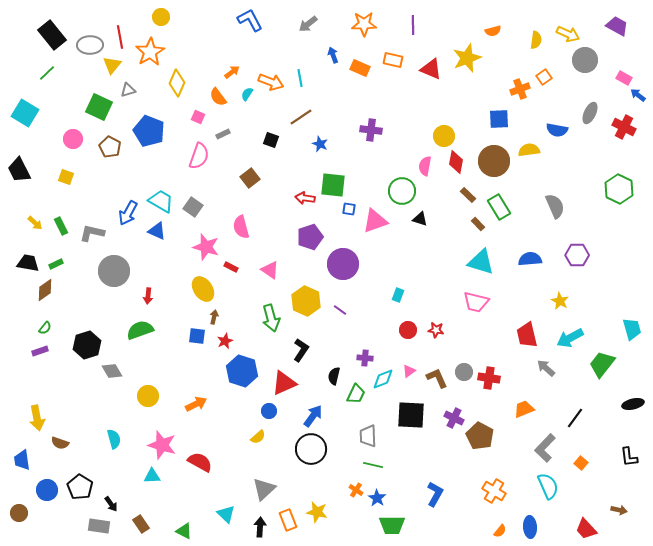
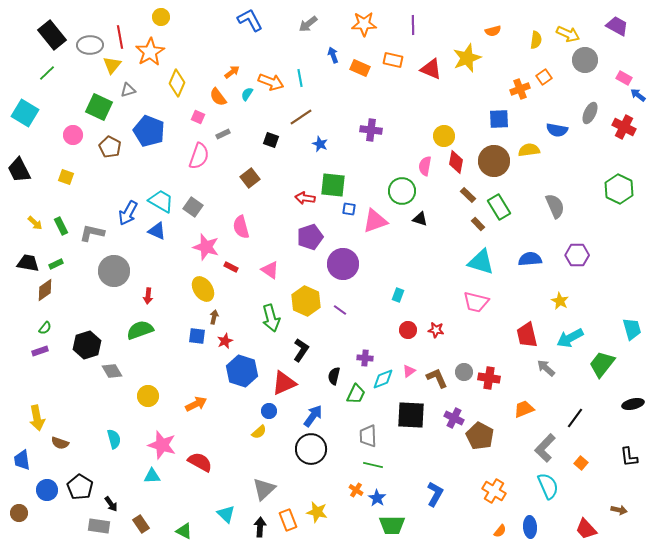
pink circle at (73, 139): moved 4 px up
yellow semicircle at (258, 437): moved 1 px right, 5 px up
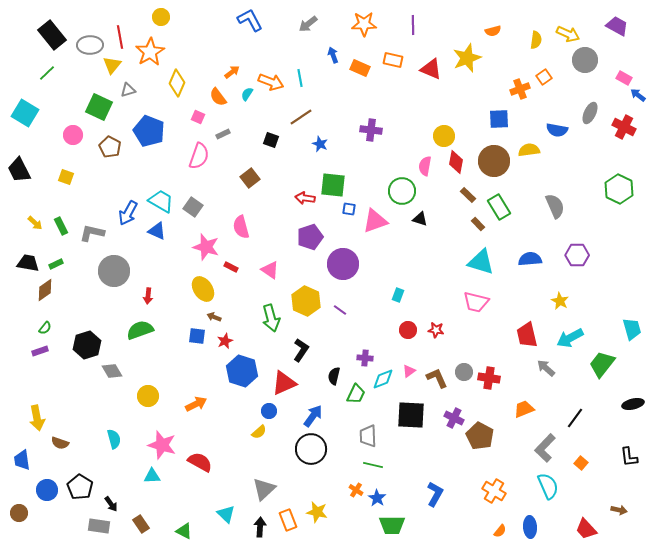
brown arrow at (214, 317): rotated 80 degrees counterclockwise
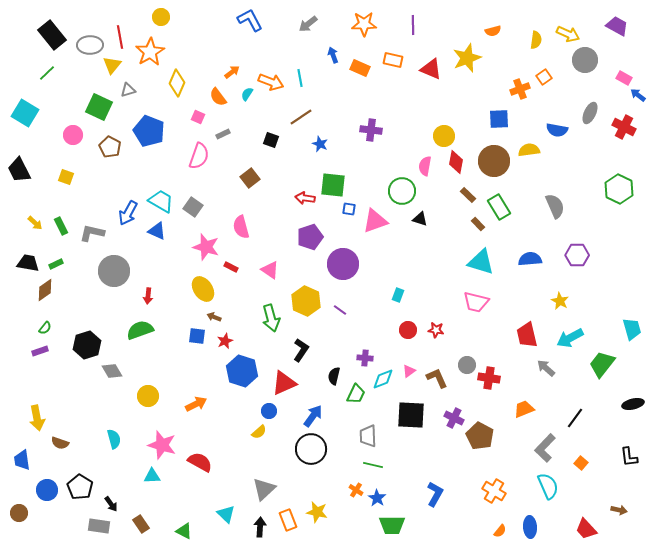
gray circle at (464, 372): moved 3 px right, 7 px up
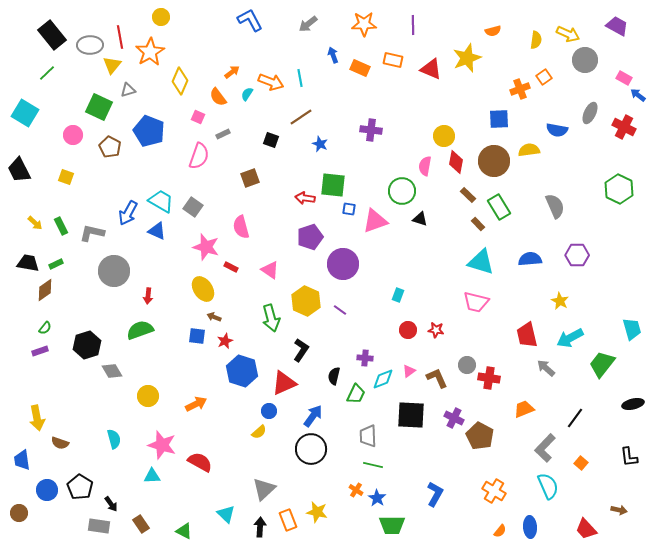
yellow diamond at (177, 83): moved 3 px right, 2 px up
brown square at (250, 178): rotated 18 degrees clockwise
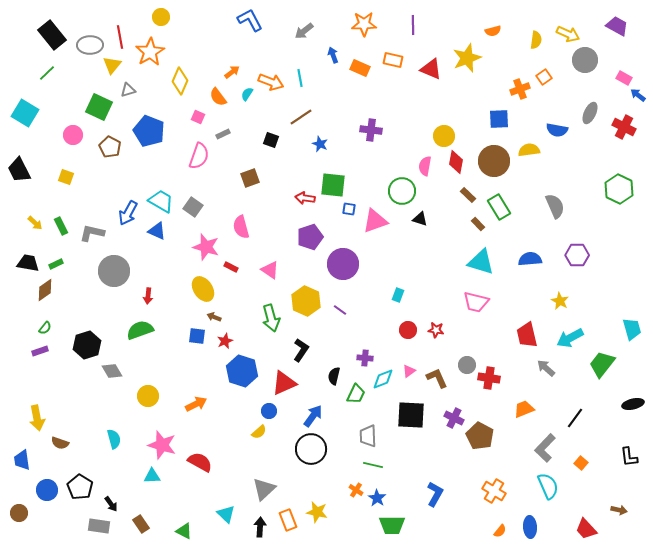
gray arrow at (308, 24): moved 4 px left, 7 px down
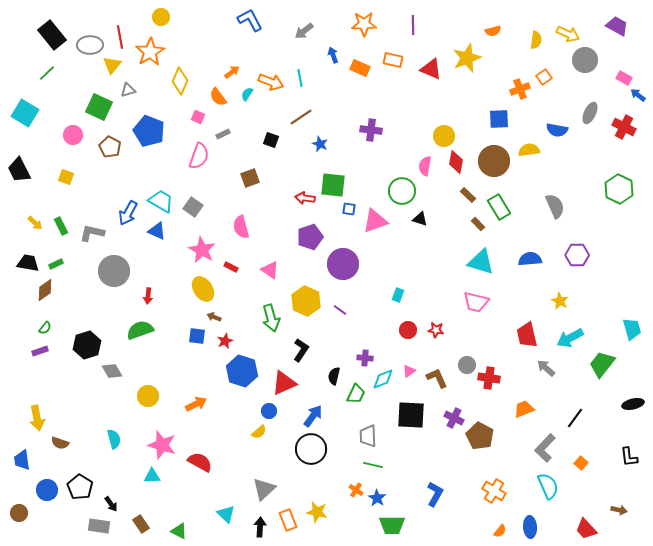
pink star at (206, 247): moved 4 px left, 3 px down; rotated 12 degrees clockwise
green triangle at (184, 531): moved 5 px left
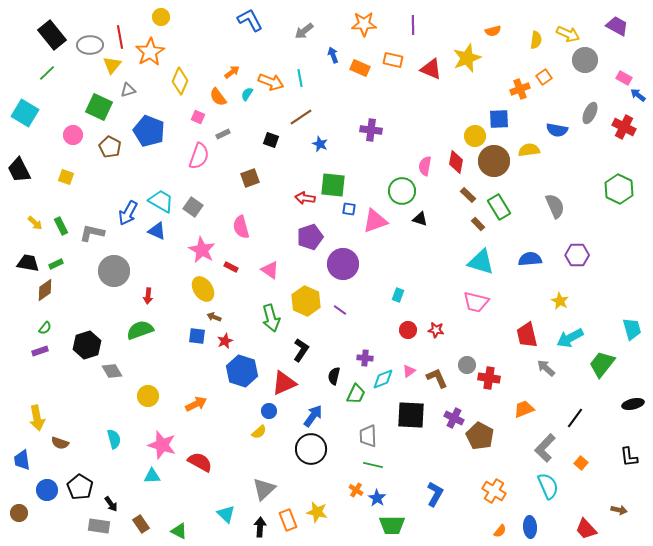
yellow circle at (444, 136): moved 31 px right
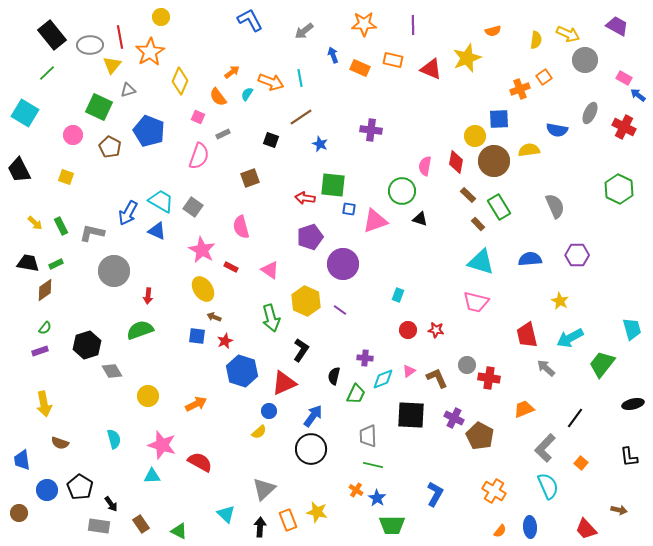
yellow arrow at (37, 418): moved 7 px right, 14 px up
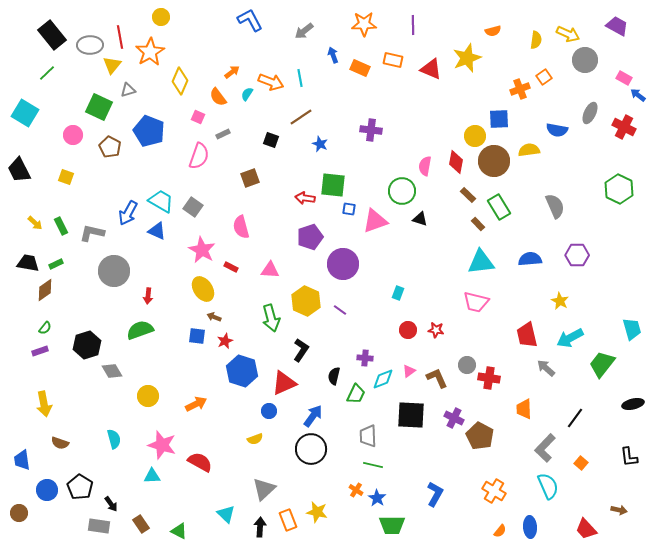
cyan triangle at (481, 262): rotated 24 degrees counterclockwise
pink triangle at (270, 270): rotated 30 degrees counterclockwise
cyan rectangle at (398, 295): moved 2 px up
orange trapezoid at (524, 409): rotated 70 degrees counterclockwise
yellow semicircle at (259, 432): moved 4 px left, 7 px down; rotated 21 degrees clockwise
